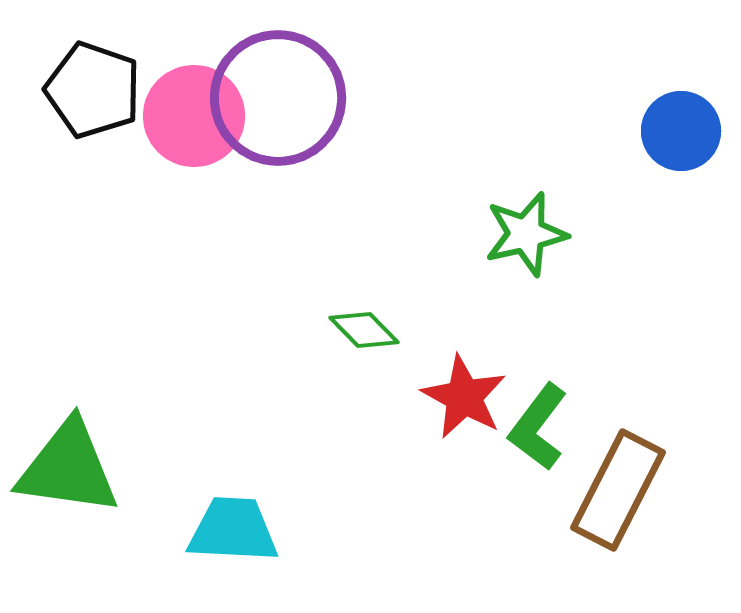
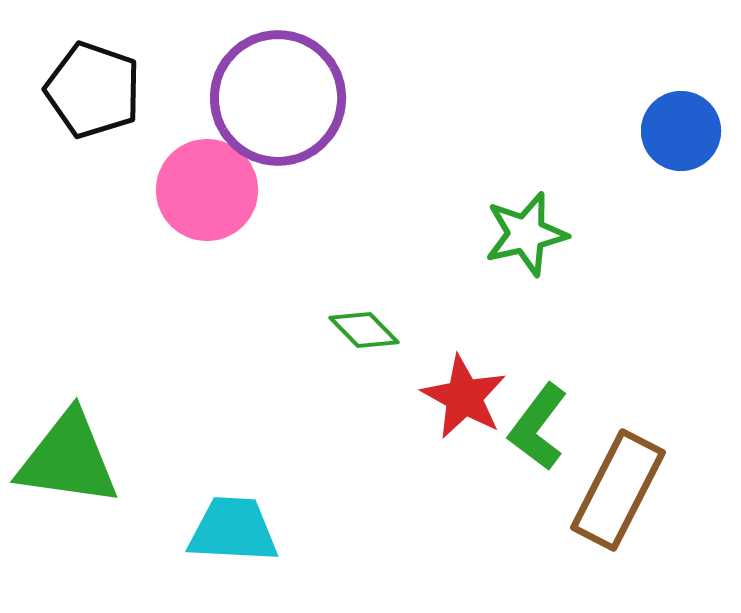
pink circle: moved 13 px right, 74 px down
green triangle: moved 9 px up
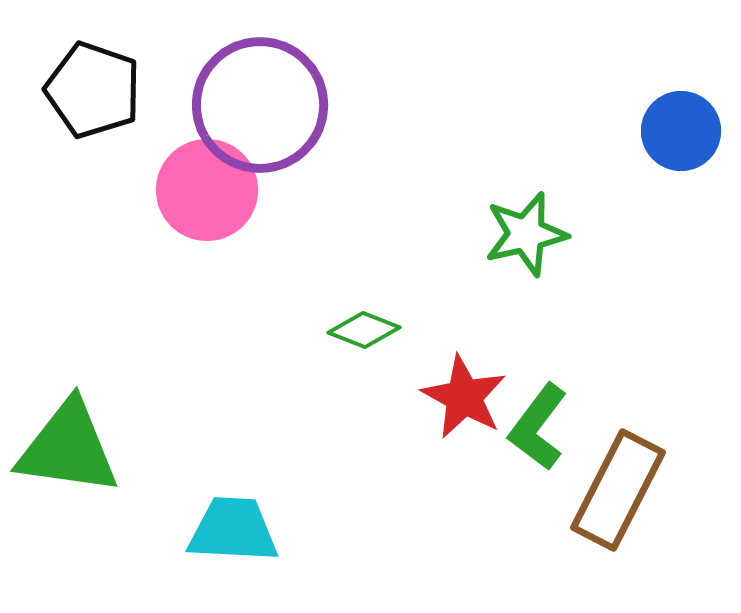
purple circle: moved 18 px left, 7 px down
green diamond: rotated 24 degrees counterclockwise
green triangle: moved 11 px up
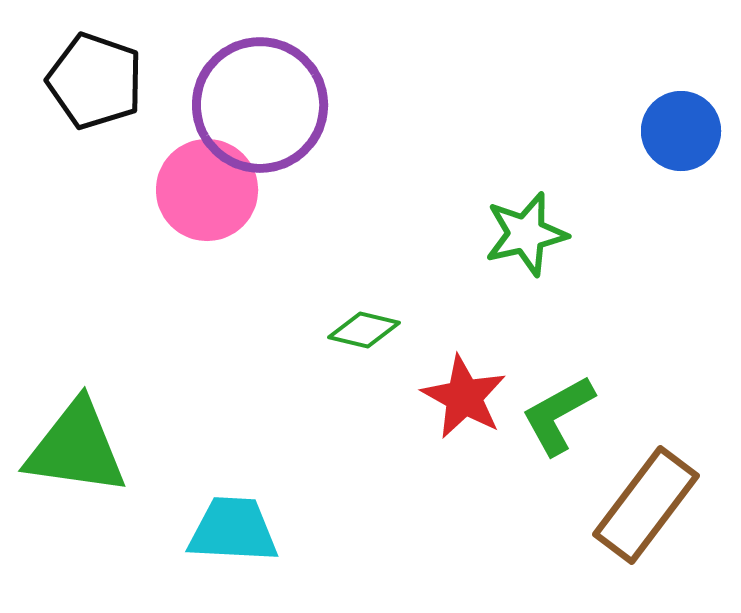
black pentagon: moved 2 px right, 9 px up
green diamond: rotated 8 degrees counterclockwise
green L-shape: moved 20 px right, 12 px up; rotated 24 degrees clockwise
green triangle: moved 8 px right
brown rectangle: moved 28 px right, 15 px down; rotated 10 degrees clockwise
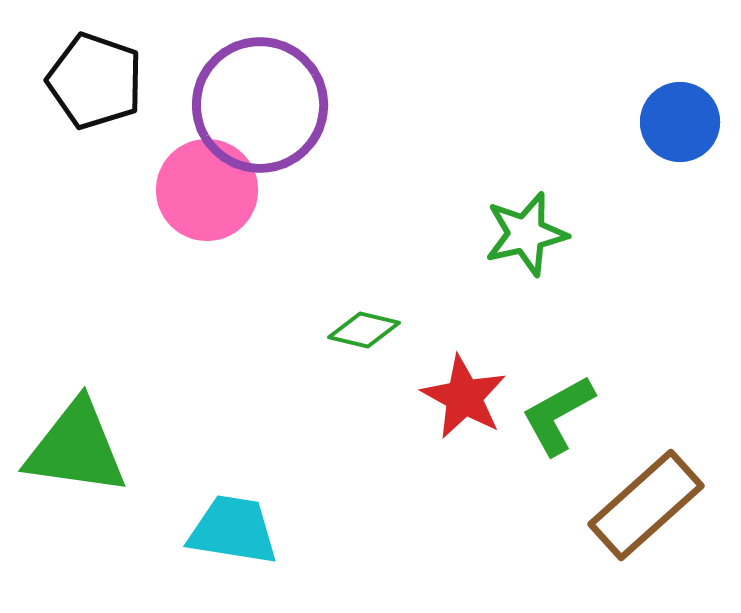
blue circle: moved 1 px left, 9 px up
brown rectangle: rotated 11 degrees clockwise
cyan trapezoid: rotated 6 degrees clockwise
